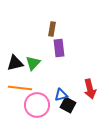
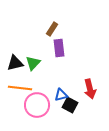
brown rectangle: rotated 24 degrees clockwise
black square: moved 2 px right
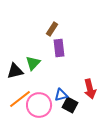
black triangle: moved 8 px down
orange line: moved 11 px down; rotated 45 degrees counterclockwise
pink circle: moved 2 px right
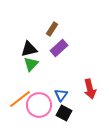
purple rectangle: rotated 54 degrees clockwise
green triangle: moved 2 px left, 1 px down
black triangle: moved 14 px right, 22 px up
blue triangle: rotated 40 degrees counterclockwise
black square: moved 6 px left, 8 px down
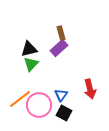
brown rectangle: moved 9 px right, 4 px down; rotated 48 degrees counterclockwise
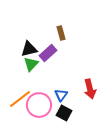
purple rectangle: moved 11 px left, 5 px down
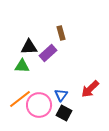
black triangle: moved 2 px up; rotated 12 degrees clockwise
green triangle: moved 9 px left, 2 px down; rotated 49 degrees clockwise
red arrow: rotated 60 degrees clockwise
